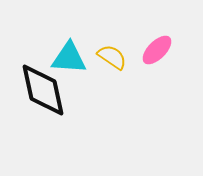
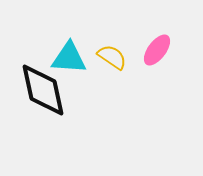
pink ellipse: rotated 8 degrees counterclockwise
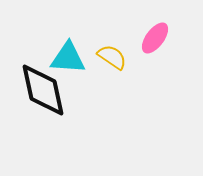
pink ellipse: moved 2 px left, 12 px up
cyan triangle: moved 1 px left
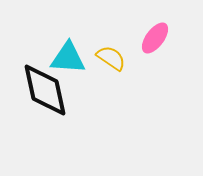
yellow semicircle: moved 1 px left, 1 px down
black diamond: moved 2 px right
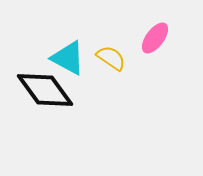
cyan triangle: rotated 24 degrees clockwise
black diamond: rotated 24 degrees counterclockwise
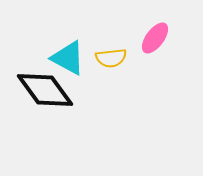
yellow semicircle: rotated 140 degrees clockwise
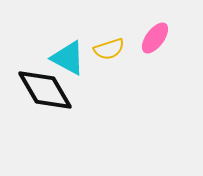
yellow semicircle: moved 2 px left, 9 px up; rotated 12 degrees counterclockwise
black diamond: rotated 6 degrees clockwise
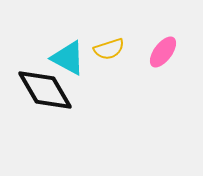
pink ellipse: moved 8 px right, 14 px down
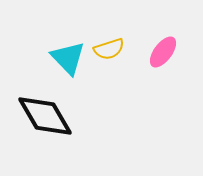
cyan triangle: rotated 18 degrees clockwise
black diamond: moved 26 px down
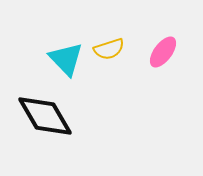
cyan triangle: moved 2 px left, 1 px down
